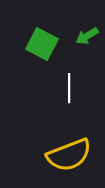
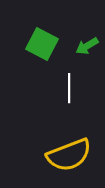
green arrow: moved 10 px down
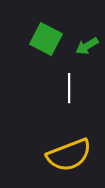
green square: moved 4 px right, 5 px up
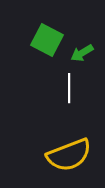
green square: moved 1 px right, 1 px down
green arrow: moved 5 px left, 7 px down
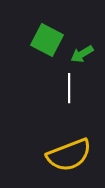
green arrow: moved 1 px down
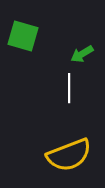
green square: moved 24 px left, 4 px up; rotated 12 degrees counterclockwise
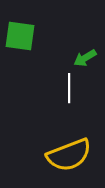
green square: moved 3 px left; rotated 8 degrees counterclockwise
green arrow: moved 3 px right, 4 px down
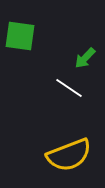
green arrow: rotated 15 degrees counterclockwise
white line: rotated 56 degrees counterclockwise
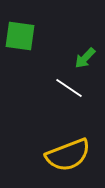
yellow semicircle: moved 1 px left
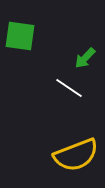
yellow semicircle: moved 8 px right
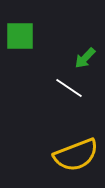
green square: rotated 8 degrees counterclockwise
